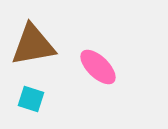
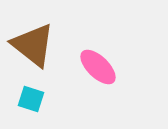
brown triangle: rotated 48 degrees clockwise
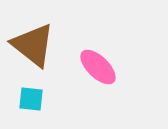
cyan square: rotated 12 degrees counterclockwise
